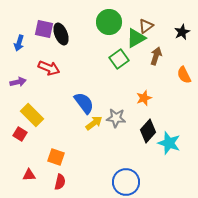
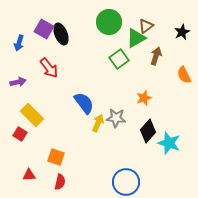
purple square: rotated 18 degrees clockwise
red arrow: rotated 30 degrees clockwise
yellow arrow: moved 4 px right; rotated 30 degrees counterclockwise
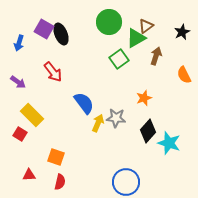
red arrow: moved 4 px right, 4 px down
purple arrow: rotated 49 degrees clockwise
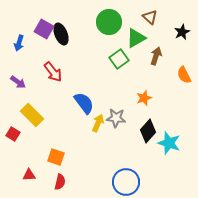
brown triangle: moved 4 px right, 9 px up; rotated 42 degrees counterclockwise
red square: moved 7 px left
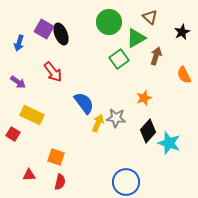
yellow rectangle: rotated 20 degrees counterclockwise
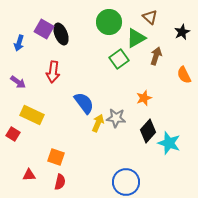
red arrow: rotated 45 degrees clockwise
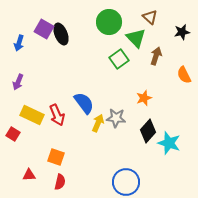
black star: rotated 14 degrees clockwise
green triangle: rotated 45 degrees counterclockwise
red arrow: moved 4 px right, 43 px down; rotated 30 degrees counterclockwise
purple arrow: rotated 77 degrees clockwise
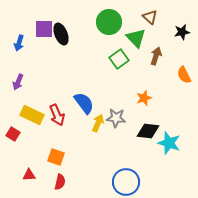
purple square: rotated 30 degrees counterclockwise
black diamond: rotated 55 degrees clockwise
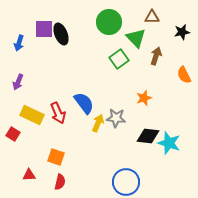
brown triangle: moved 2 px right; rotated 42 degrees counterclockwise
red arrow: moved 1 px right, 2 px up
black diamond: moved 5 px down
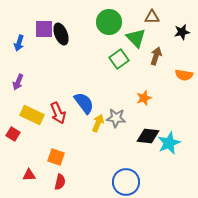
orange semicircle: rotated 54 degrees counterclockwise
cyan star: rotated 30 degrees clockwise
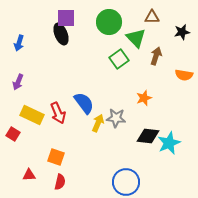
purple square: moved 22 px right, 11 px up
